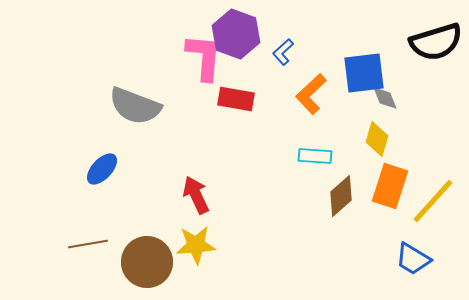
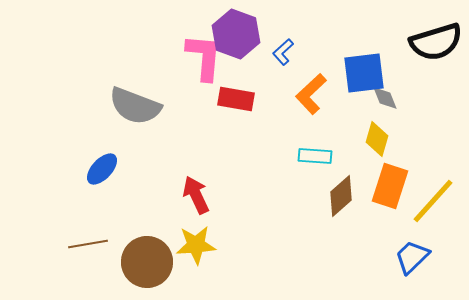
blue trapezoid: moved 1 px left, 2 px up; rotated 105 degrees clockwise
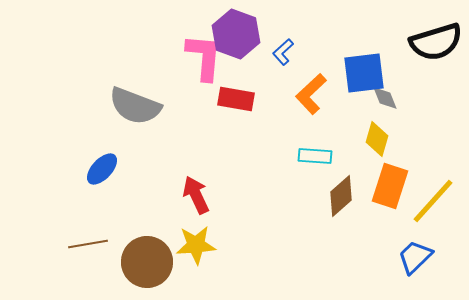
blue trapezoid: moved 3 px right
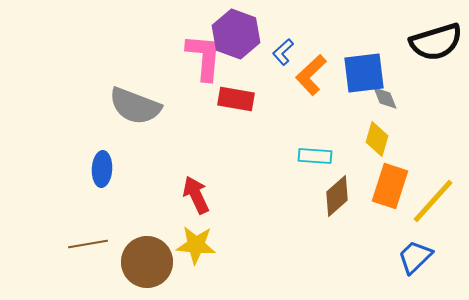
orange L-shape: moved 19 px up
blue ellipse: rotated 40 degrees counterclockwise
brown diamond: moved 4 px left
yellow star: rotated 9 degrees clockwise
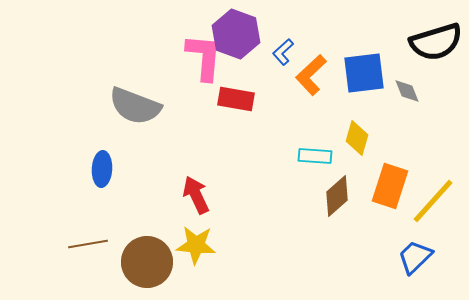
gray diamond: moved 22 px right, 7 px up
yellow diamond: moved 20 px left, 1 px up
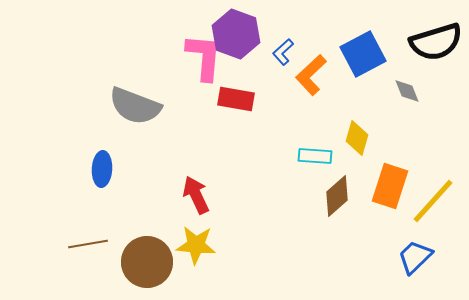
blue square: moved 1 px left, 19 px up; rotated 21 degrees counterclockwise
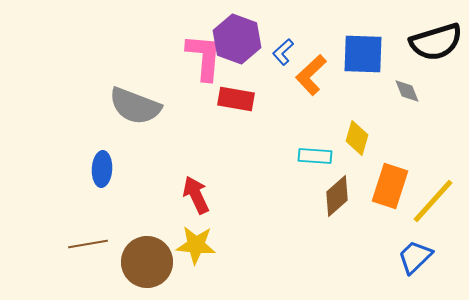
purple hexagon: moved 1 px right, 5 px down
blue square: rotated 30 degrees clockwise
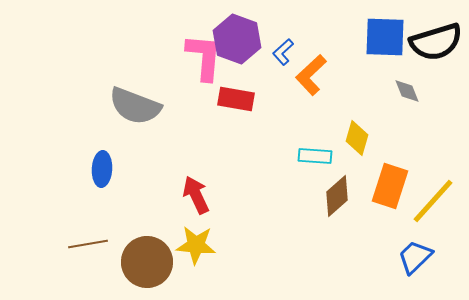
blue square: moved 22 px right, 17 px up
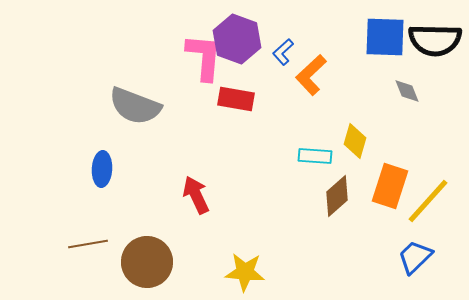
black semicircle: moved 1 px left, 2 px up; rotated 18 degrees clockwise
yellow diamond: moved 2 px left, 3 px down
yellow line: moved 5 px left
yellow star: moved 49 px right, 27 px down
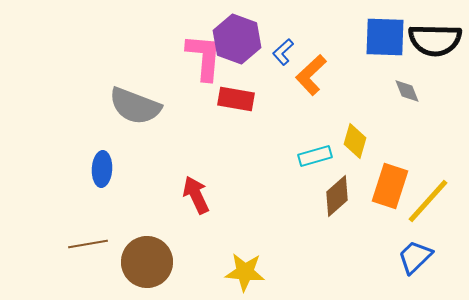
cyan rectangle: rotated 20 degrees counterclockwise
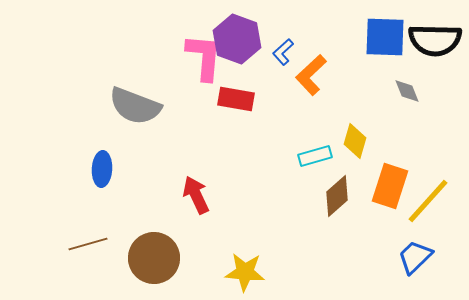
brown line: rotated 6 degrees counterclockwise
brown circle: moved 7 px right, 4 px up
